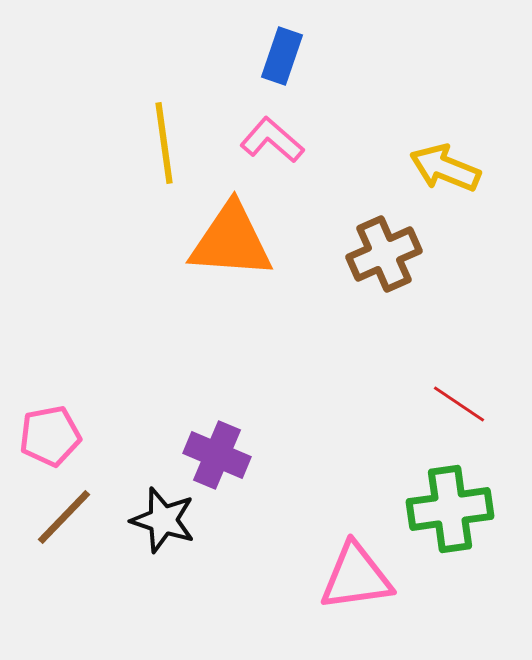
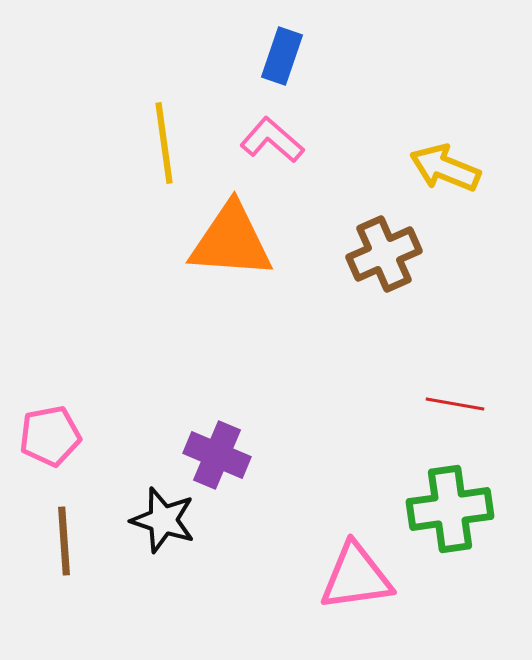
red line: moved 4 px left; rotated 24 degrees counterclockwise
brown line: moved 24 px down; rotated 48 degrees counterclockwise
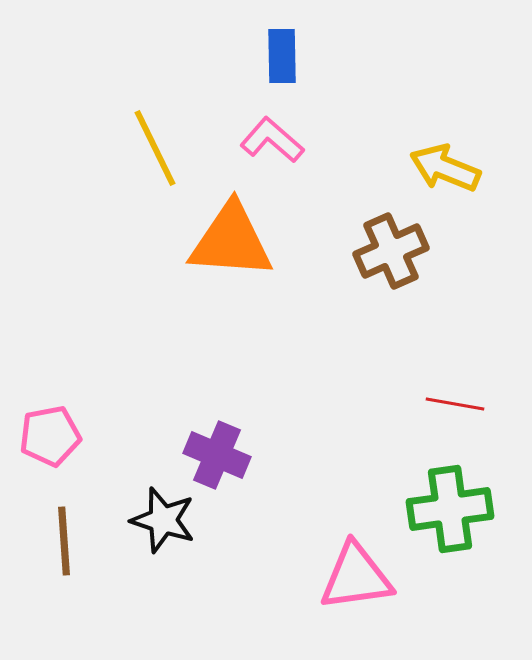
blue rectangle: rotated 20 degrees counterclockwise
yellow line: moved 9 px left, 5 px down; rotated 18 degrees counterclockwise
brown cross: moved 7 px right, 3 px up
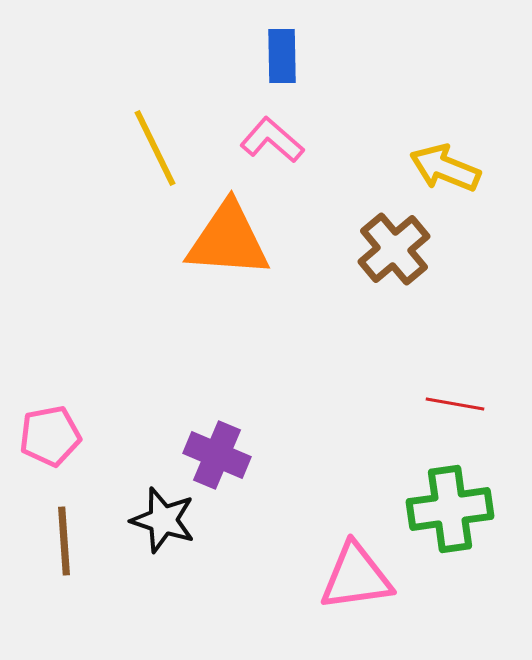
orange triangle: moved 3 px left, 1 px up
brown cross: moved 3 px right, 2 px up; rotated 16 degrees counterclockwise
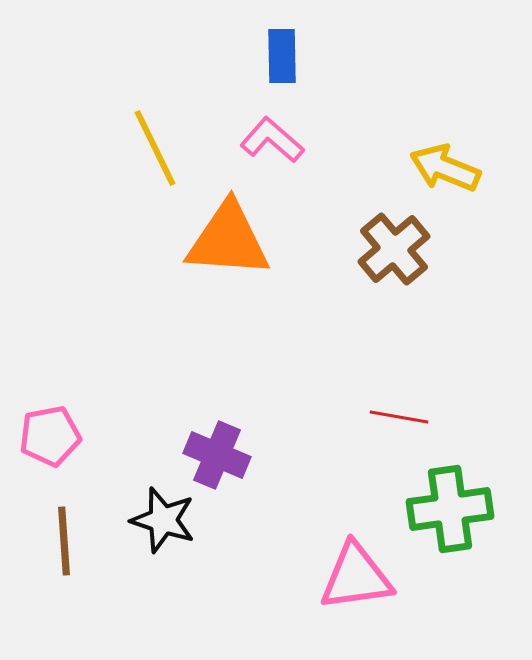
red line: moved 56 px left, 13 px down
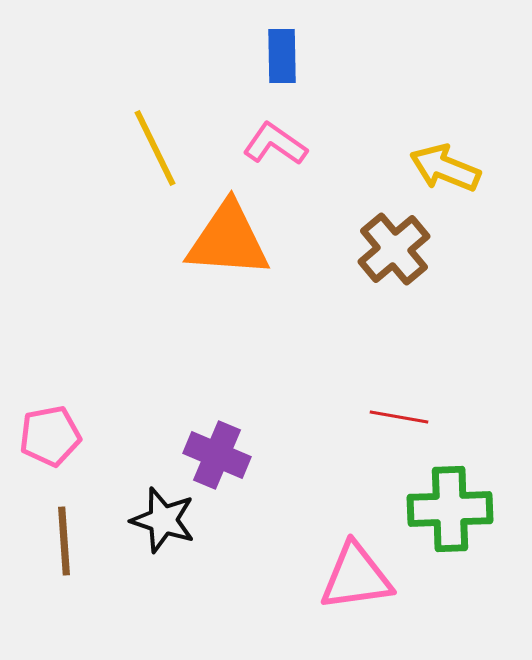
pink L-shape: moved 3 px right, 4 px down; rotated 6 degrees counterclockwise
green cross: rotated 6 degrees clockwise
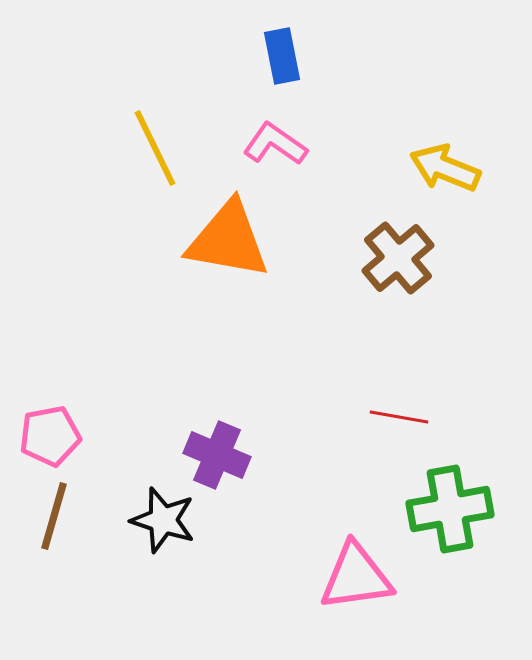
blue rectangle: rotated 10 degrees counterclockwise
orange triangle: rotated 6 degrees clockwise
brown cross: moved 4 px right, 9 px down
green cross: rotated 8 degrees counterclockwise
brown line: moved 10 px left, 25 px up; rotated 20 degrees clockwise
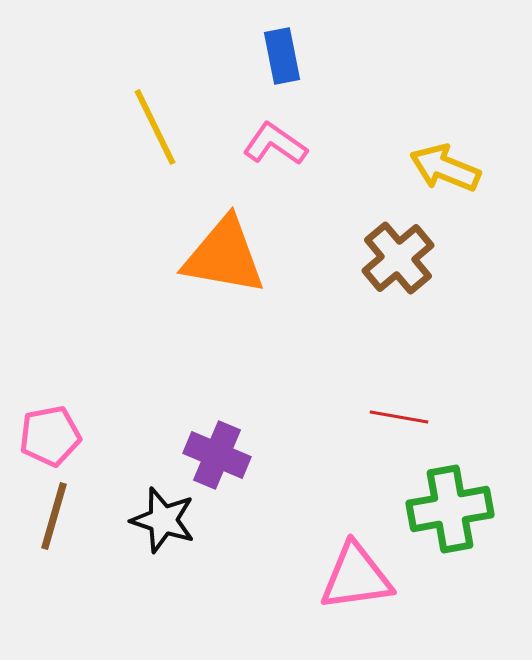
yellow line: moved 21 px up
orange triangle: moved 4 px left, 16 px down
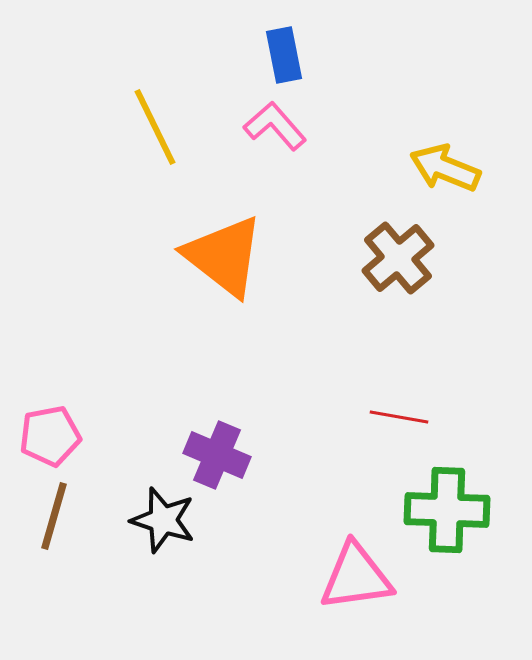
blue rectangle: moved 2 px right, 1 px up
pink L-shape: moved 18 px up; rotated 14 degrees clockwise
orange triangle: rotated 28 degrees clockwise
green cross: moved 3 px left, 1 px down; rotated 12 degrees clockwise
